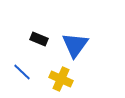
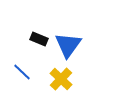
blue triangle: moved 7 px left
yellow cross: rotated 20 degrees clockwise
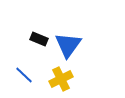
blue line: moved 2 px right, 3 px down
yellow cross: rotated 20 degrees clockwise
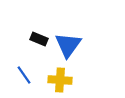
blue line: rotated 12 degrees clockwise
yellow cross: moved 1 px left, 1 px down; rotated 30 degrees clockwise
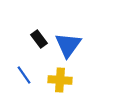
black rectangle: rotated 30 degrees clockwise
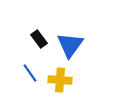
blue triangle: moved 2 px right
blue line: moved 6 px right, 2 px up
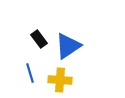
blue triangle: moved 2 px left, 1 px down; rotated 20 degrees clockwise
blue line: rotated 18 degrees clockwise
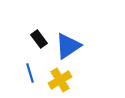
yellow cross: rotated 35 degrees counterclockwise
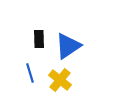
black rectangle: rotated 36 degrees clockwise
yellow cross: rotated 20 degrees counterclockwise
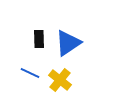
blue triangle: moved 3 px up
blue line: rotated 48 degrees counterclockwise
